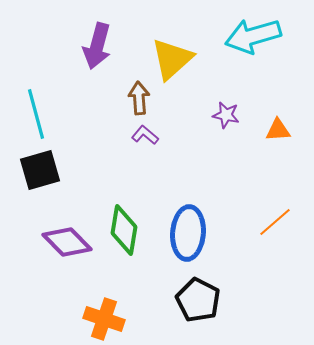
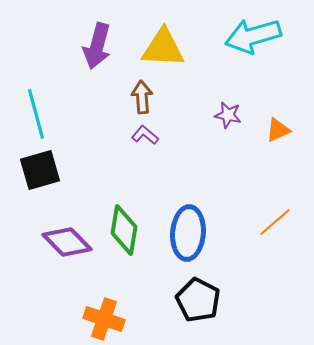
yellow triangle: moved 9 px left, 11 px up; rotated 45 degrees clockwise
brown arrow: moved 3 px right, 1 px up
purple star: moved 2 px right
orange triangle: rotated 20 degrees counterclockwise
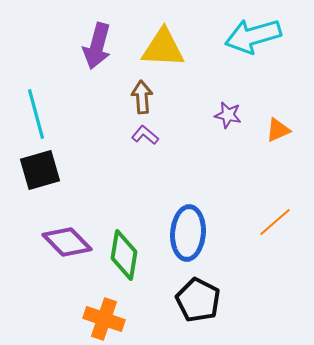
green diamond: moved 25 px down
